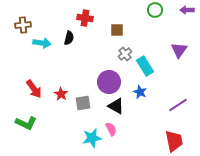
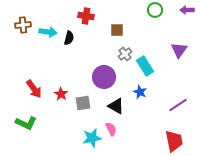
red cross: moved 1 px right, 2 px up
cyan arrow: moved 6 px right, 11 px up
purple circle: moved 5 px left, 5 px up
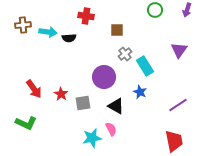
purple arrow: rotated 72 degrees counterclockwise
black semicircle: rotated 72 degrees clockwise
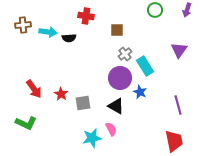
purple circle: moved 16 px right, 1 px down
purple line: rotated 72 degrees counterclockwise
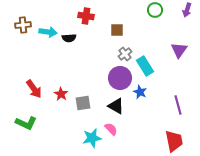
pink semicircle: rotated 16 degrees counterclockwise
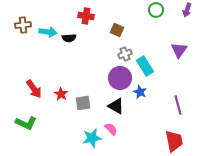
green circle: moved 1 px right
brown square: rotated 24 degrees clockwise
gray cross: rotated 16 degrees clockwise
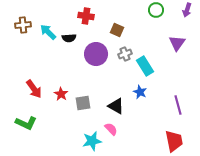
cyan arrow: rotated 144 degrees counterclockwise
purple triangle: moved 2 px left, 7 px up
purple circle: moved 24 px left, 24 px up
cyan star: moved 3 px down
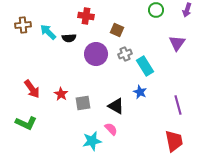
red arrow: moved 2 px left
